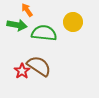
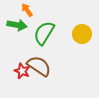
yellow circle: moved 9 px right, 12 px down
green semicircle: rotated 65 degrees counterclockwise
red star: rotated 14 degrees counterclockwise
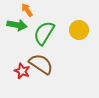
yellow circle: moved 3 px left, 4 px up
brown semicircle: moved 2 px right, 2 px up
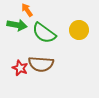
green semicircle: rotated 85 degrees counterclockwise
brown semicircle: rotated 150 degrees clockwise
red star: moved 2 px left, 3 px up
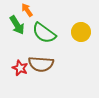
green arrow: rotated 48 degrees clockwise
yellow circle: moved 2 px right, 2 px down
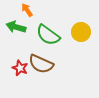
green arrow: moved 1 px left, 2 px down; rotated 138 degrees clockwise
green semicircle: moved 4 px right, 2 px down
brown semicircle: rotated 20 degrees clockwise
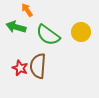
brown semicircle: moved 3 px left, 2 px down; rotated 70 degrees clockwise
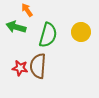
green semicircle: rotated 110 degrees counterclockwise
red star: rotated 14 degrees counterclockwise
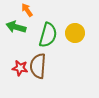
yellow circle: moved 6 px left, 1 px down
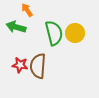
green semicircle: moved 6 px right, 2 px up; rotated 30 degrees counterclockwise
red star: moved 3 px up
